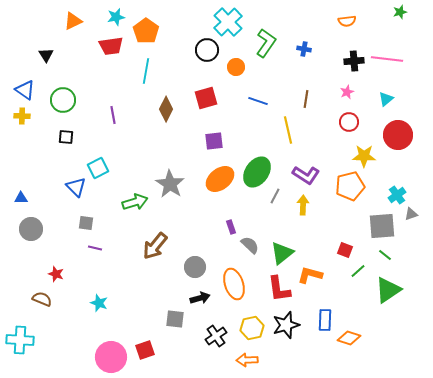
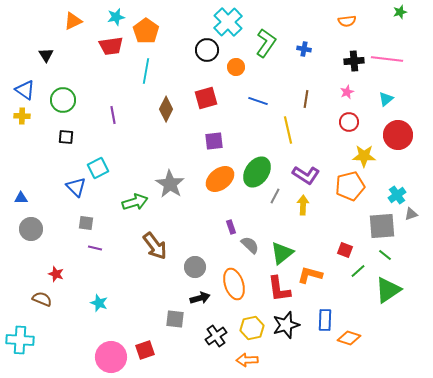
brown arrow at (155, 246): rotated 76 degrees counterclockwise
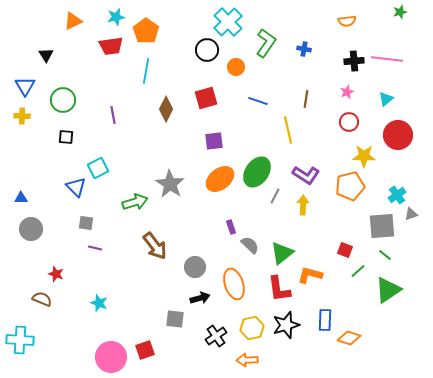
blue triangle at (25, 90): moved 4 px up; rotated 25 degrees clockwise
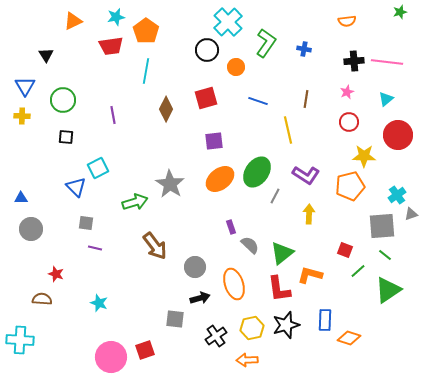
pink line at (387, 59): moved 3 px down
yellow arrow at (303, 205): moved 6 px right, 9 px down
brown semicircle at (42, 299): rotated 18 degrees counterclockwise
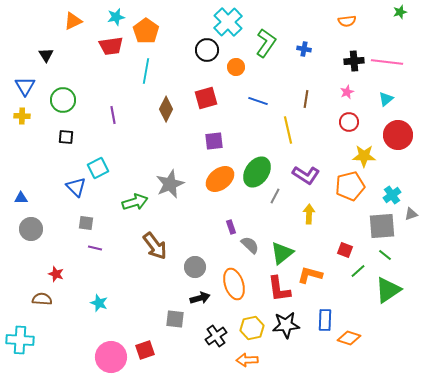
gray star at (170, 184): rotated 16 degrees clockwise
cyan cross at (397, 195): moved 5 px left
black star at (286, 325): rotated 12 degrees clockwise
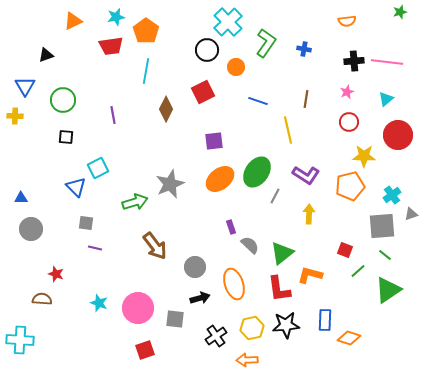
black triangle at (46, 55): rotated 42 degrees clockwise
red square at (206, 98): moved 3 px left, 6 px up; rotated 10 degrees counterclockwise
yellow cross at (22, 116): moved 7 px left
pink circle at (111, 357): moved 27 px right, 49 px up
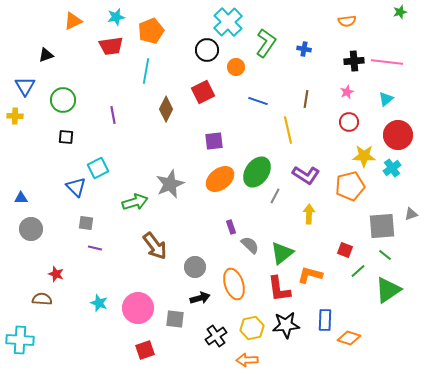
orange pentagon at (146, 31): moved 5 px right; rotated 15 degrees clockwise
cyan cross at (392, 195): moved 27 px up
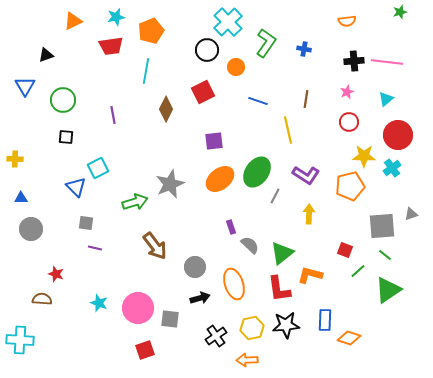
yellow cross at (15, 116): moved 43 px down
gray square at (175, 319): moved 5 px left
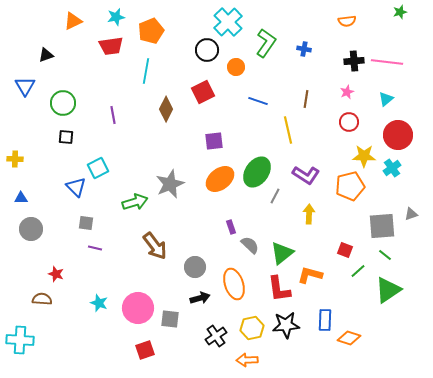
green circle at (63, 100): moved 3 px down
